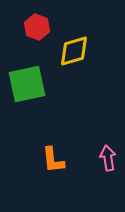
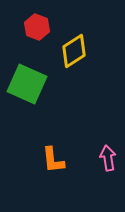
yellow diamond: rotated 16 degrees counterclockwise
green square: rotated 36 degrees clockwise
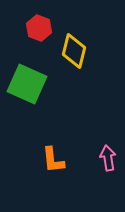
red hexagon: moved 2 px right, 1 px down
yellow diamond: rotated 44 degrees counterclockwise
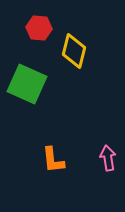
red hexagon: rotated 15 degrees counterclockwise
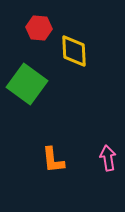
yellow diamond: rotated 16 degrees counterclockwise
green square: rotated 12 degrees clockwise
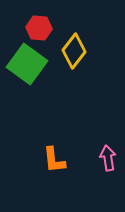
yellow diamond: rotated 40 degrees clockwise
green square: moved 20 px up
orange L-shape: moved 1 px right
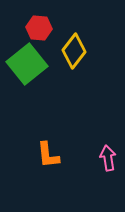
green square: rotated 15 degrees clockwise
orange L-shape: moved 6 px left, 5 px up
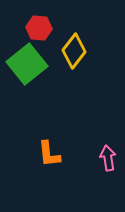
orange L-shape: moved 1 px right, 1 px up
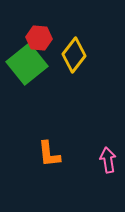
red hexagon: moved 10 px down
yellow diamond: moved 4 px down
pink arrow: moved 2 px down
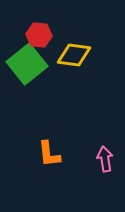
red hexagon: moved 3 px up
yellow diamond: rotated 60 degrees clockwise
pink arrow: moved 3 px left, 1 px up
